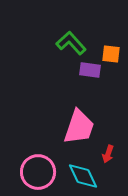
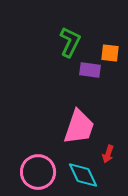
green L-shape: moved 1 px left, 1 px up; rotated 68 degrees clockwise
orange square: moved 1 px left, 1 px up
cyan diamond: moved 1 px up
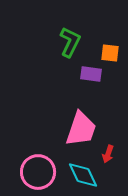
purple rectangle: moved 1 px right, 4 px down
pink trapezoid: moved 2 px right, 2 px down
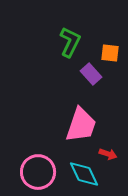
purple rectangle: rotated 40 degrees clockwise
pink trapezoid: moved 4 px up
red arrow: rotated 90 degrees counterclockwise
cyan diamond: moved 1 px right, 1 px up
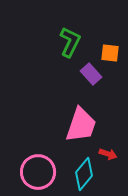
cyan diamond: rotated 64 degrees clockwise
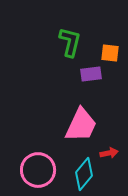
green L-shape: rotated 12 degrees counterclockwise
purple rectangle: rotated 55 degrees counterclockwise
pink trapezoid: rotated 6 degrees clockwise
red arrow: moved 1 px right, 1 px up; rotated 30 degrees counterclockwise
pink circle: moved 2 px up
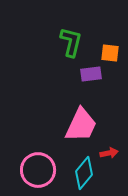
green L-shape: moved 1 px right
cyan diamond: moved 1 px up
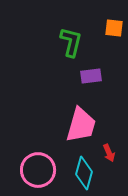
orange square: moved 4 px right, 25 px up
purple rectangle: moved 2 px down
pink trapezoid: rotated 9 degrees counterclockwise
red arrow: rotated 78 degrees clockwise
cyan diamond: rotated 24 degrees counterclockwise
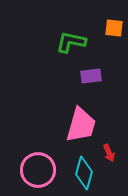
green L-shape: rotated 92 degrees counterclockwise
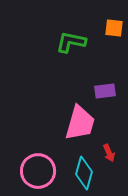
purple rectangle: moved 14 px right, 15 px down
pink trapezoid: moved 1 px left, 2 px up
pink circle: moved 1 px down
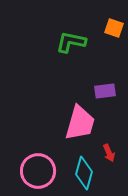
orange square: rotated 12 degrees clockwise
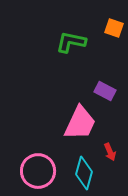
purple rectangle: rotated 35 degrees clockwise
pink trapezoid: rotated 9 degrees clockwise
red arrow: moved 1 px right, 1 px up
